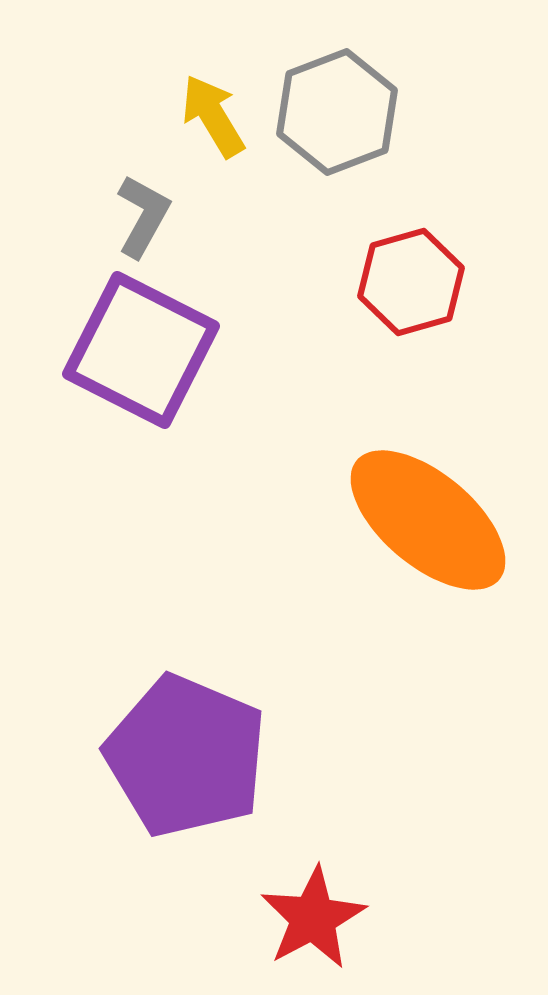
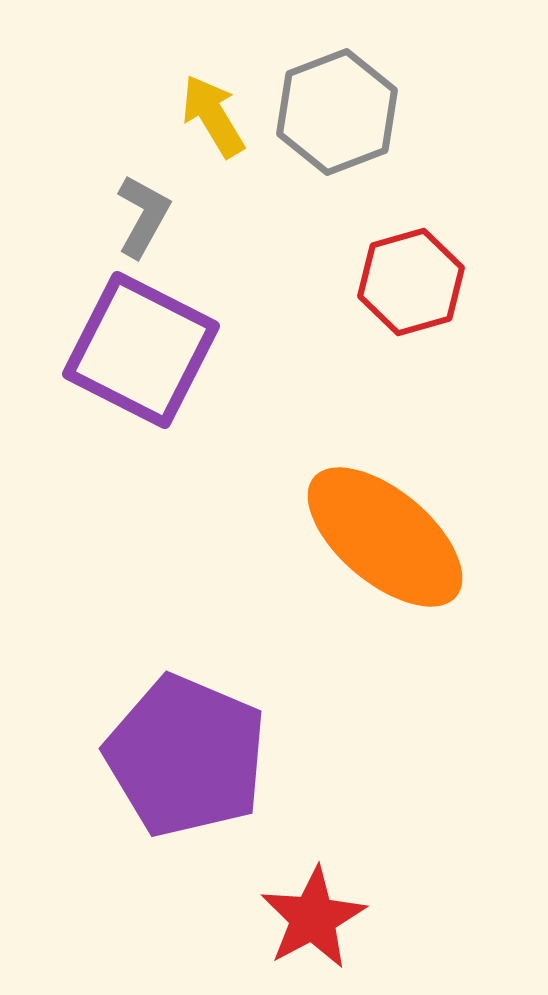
orange ellipse: moved 43 px left, 17 px down
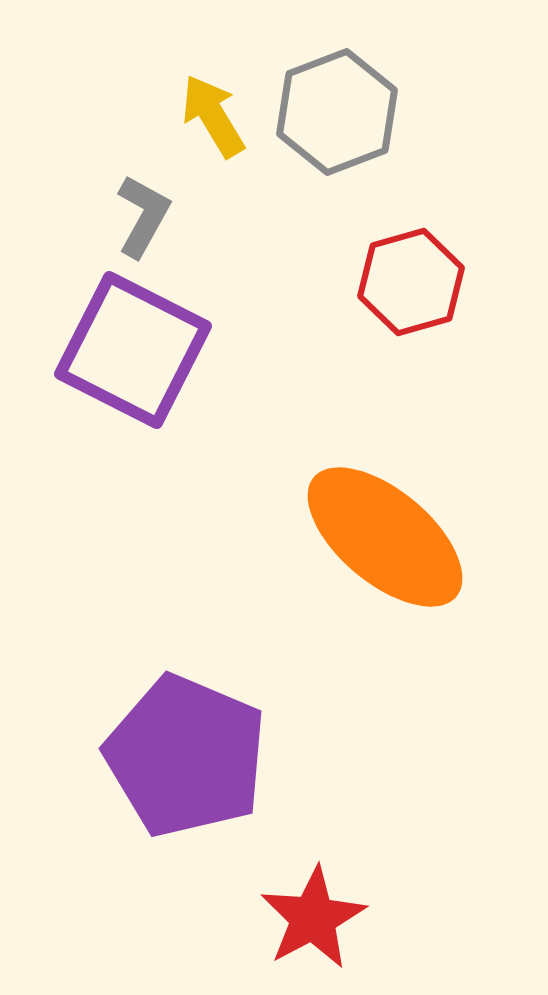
purple square: moved 8 px left
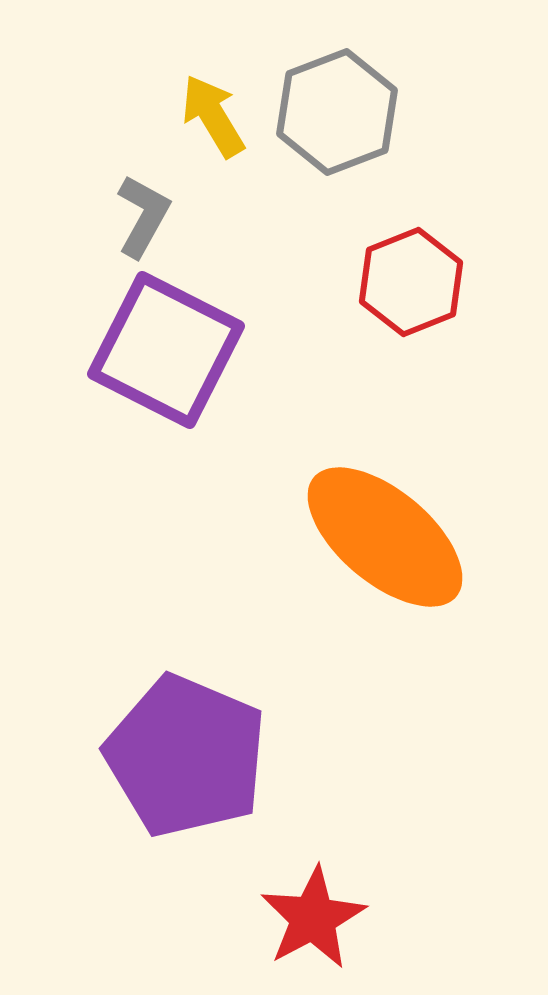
red hexagon: rotated 6 degrees counterclockwise
purple square: moved 33 px right
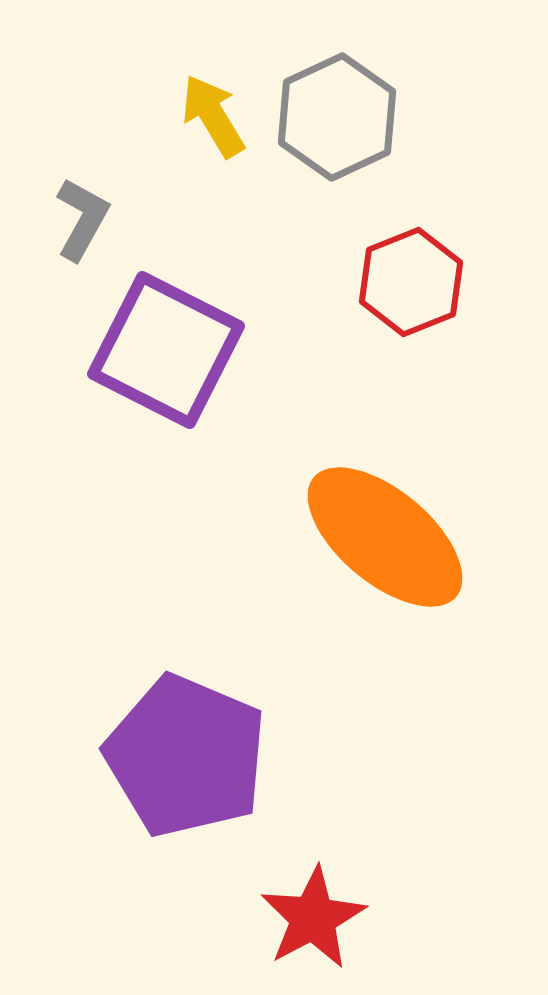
gray hexagon: moved 5 px down; rotated 4 degrees counterclockwise
gray L-shape: moved 61 px left, 3 px down
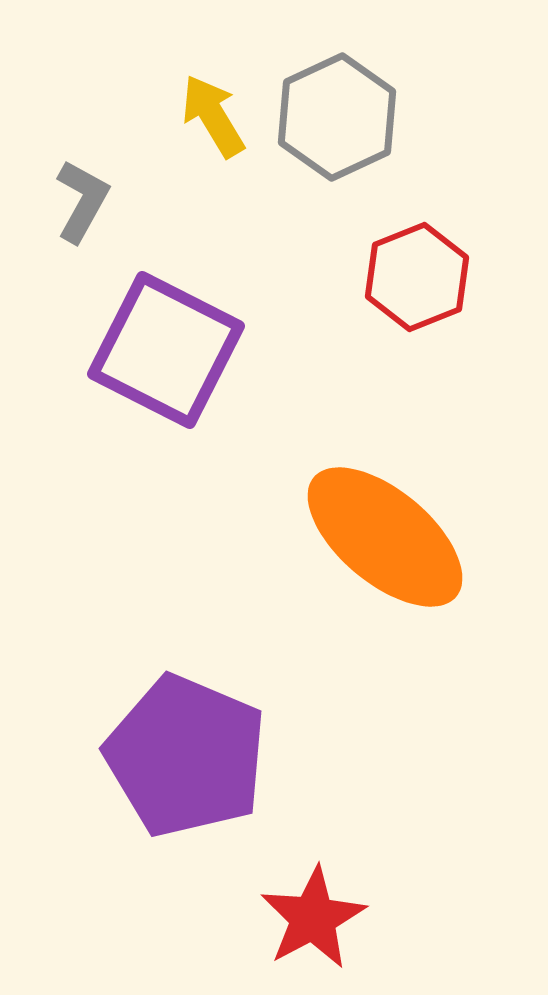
gray L-shape: moved 18 px up
red hexagon: moved 6 px right, 5 px up
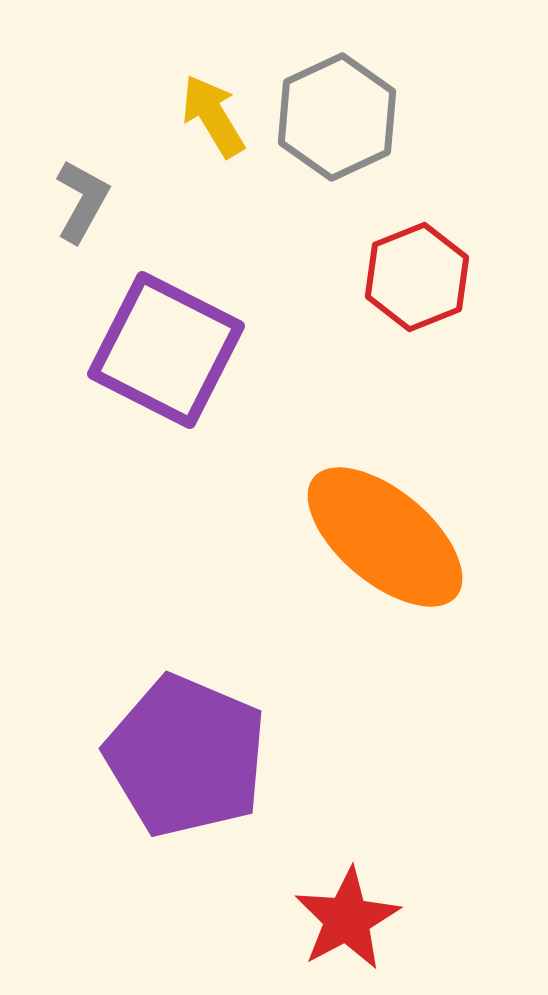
red star: moved 34 px right, 1 px down
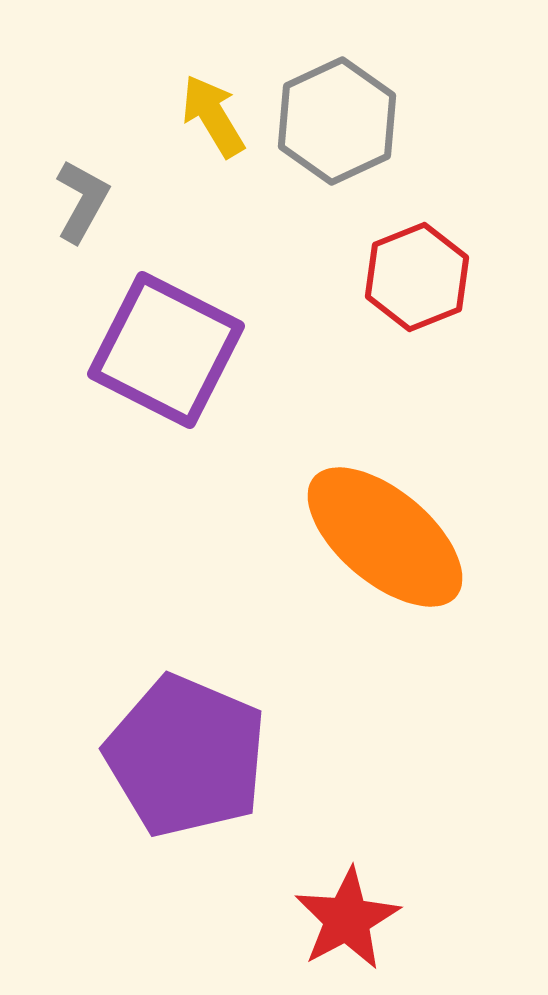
gray hexagon: moved 4 px down
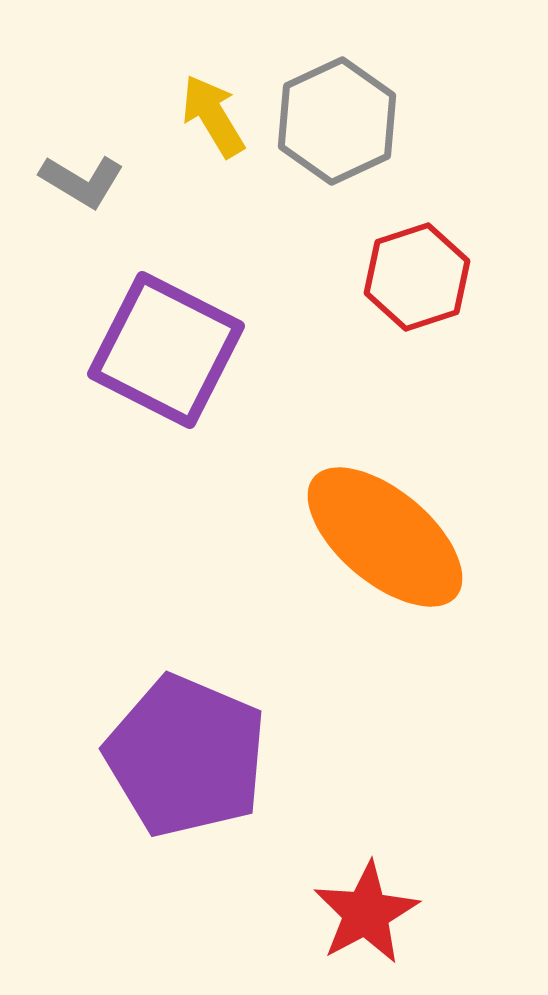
gray L-shape: moved 20 px up; rotated 92 degrees clockwise
red hexagon: rotated 4 degrees clockwise
red star: moved 19 px right, 6 px up
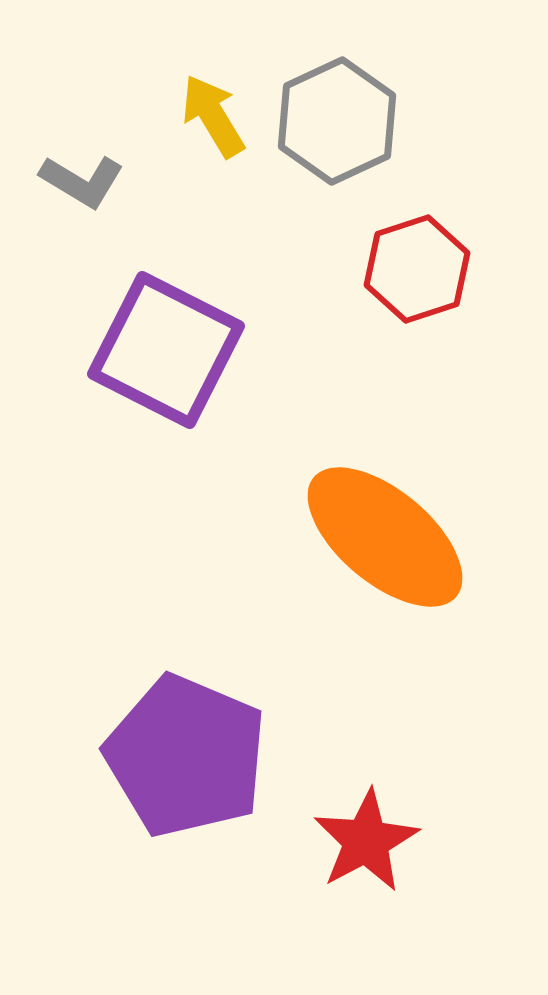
red hexagon: moved 8 px up
red star: moved 72 px up
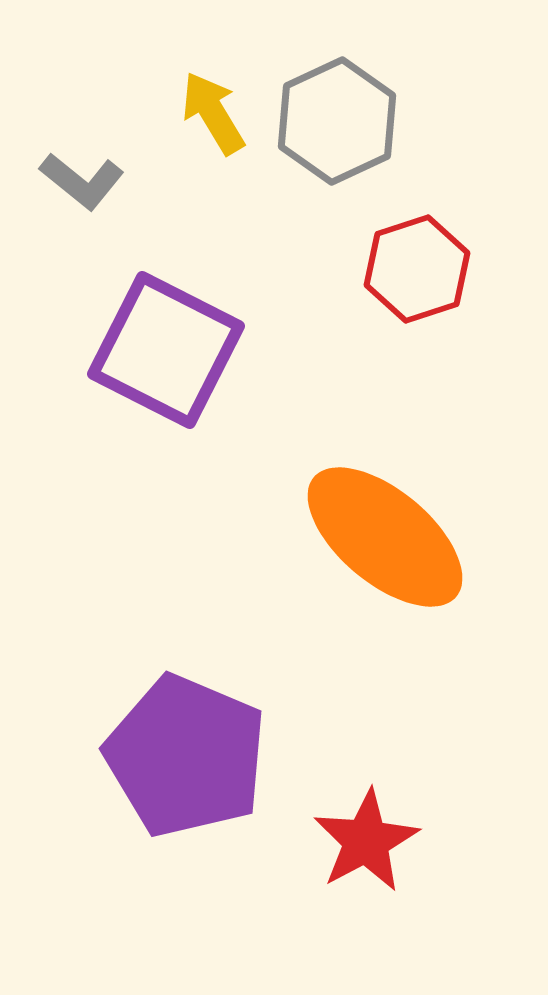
yellow arrow: moved 3 px up
gray L-shape: rotated 8 degrees clockwise
